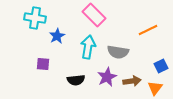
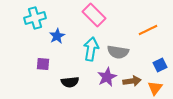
cyan cross: rotated 25 degrees counterclockwise
cyan arrow: moved 3 px right, 2 px down
blue square: moved 1 px left, 1 px up
black semicircle: moved 6 px left, 2 px down
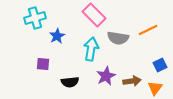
gray semicircle: moved 14 px up
purple star: moved 1 px left, 1 px up
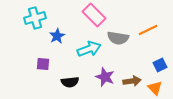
cyan arrow: moved 2 px left; rotated 60 degrees clockwise
purple star: moved 1 px left, 1 px down; rotated 24 degrees counterclockwise
orange triangle: rotated 21 degrees counterclockwise
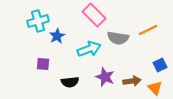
cyan cross: moved 3 px right, 3 px down
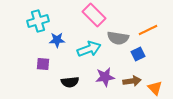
blue star: moved 4 px down; rotated 28 degrees clockwise
blue square: moved 22 px left, 11 px up
purple star: rotated 30 degrees counterclockwise
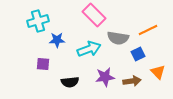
orange triangle: moved 3 px right, 16 px up
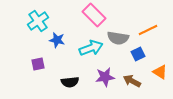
cyan cross: rotated 20 degrees counterclockwise
blue star: rotated 14 degrees clockwise
cyan arrow: moved 2 px right, 1 px up
purple square: moved 5 px left; rotated 16 degrees counterclockwise
orange triangle: moved 2 px right; rotated 14 degrees counterclockwise
brown arrow: rotated 144 degrees counterclockwise
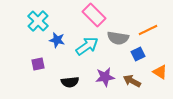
cyan cross: rotated 10 degrees counterclockwise
cyan arrow: moved 4 px left, 2 px up; rotated 15 degrees counterclockwise
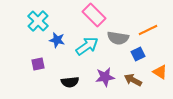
brown arrow: moved 1 px right, 1 px up
